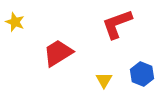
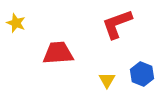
yellow star: moved 1 px right, 1 px down
red trapezoid: rotated 28 degrees clockwise
yellow triangle: moved 3 px right
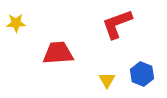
yellow star: rotated 24 degrees counterclockwise
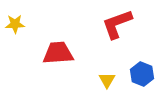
yellow star: moved 1 px left, 1 px down
